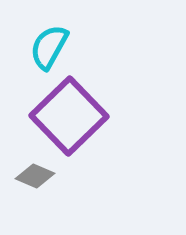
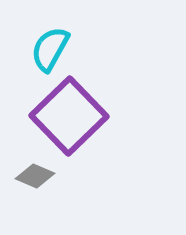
cyan semicircle: moved 1 px right, 2 px down
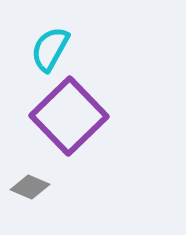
gray diamond: moved 5 px left, 11 px down
